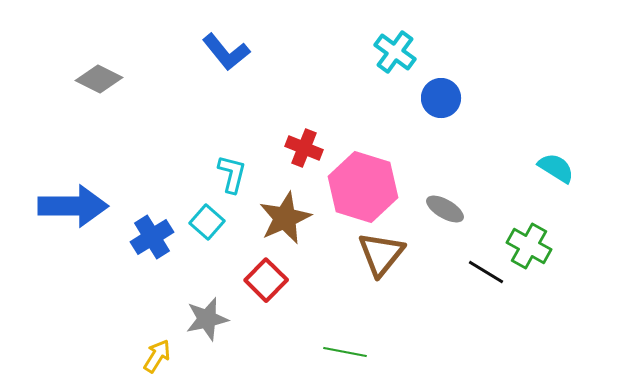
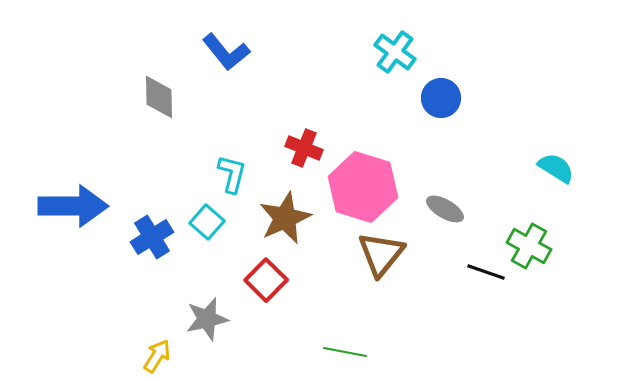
gray diamond: moved 60 px right, 18 px down; rotated 63 degrees clockwise
black line: rotated 12 degrees counterclockwise
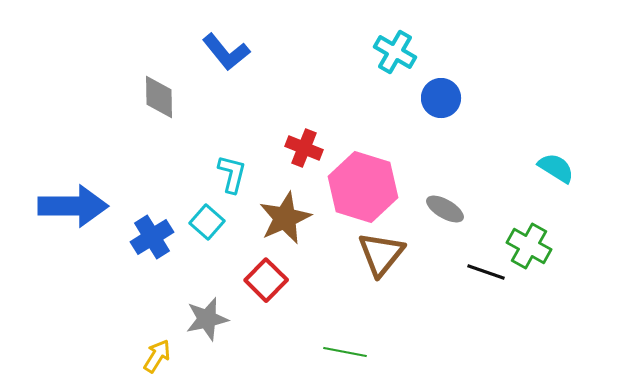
cyan cross: rotated 6 degrees counterclockwise
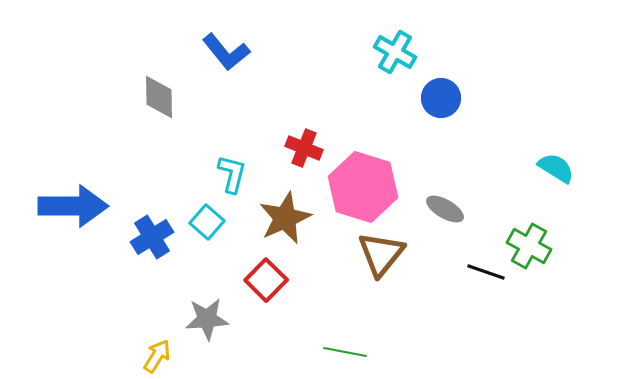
gray star: rotated 9 degrees clockwise
